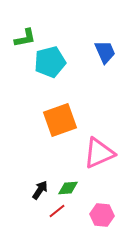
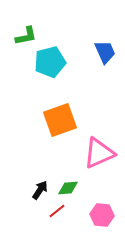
green L-shape: moved 1 px right, 2 px up
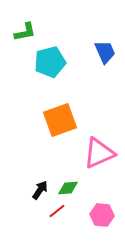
green L-shape: moved 1 px left, 4 px up
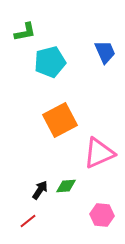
orange square: rotated 8 degrees counterclockwise
green diamond: moved 2 px left, 2 px up
red line: moved 29 px left, 10 px down
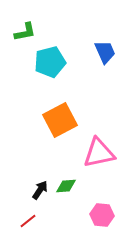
pink triangle: rotated 12 degrees clockwise
